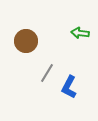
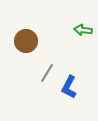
green arrow: moved 3 px right, 3 px up
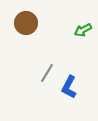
green arrow: rotated 36 degrees counterclockwise
brown circle: moved 18 px up
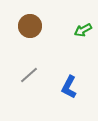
brown circle: moved 4 px right, 3 px down
gray line: moved 18 px left, 2 px down; rotated 18 degrees clockwise
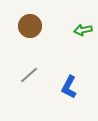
green arrow: rotated 18 degrees clockwise
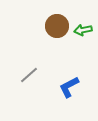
brown circle: moved 27 px right
blue L-shape: rotated 35 degrees clockwise
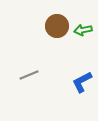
gray line: rotated 18 degrees clockwise
blue L-shape: moved 13 px right, 5 px up
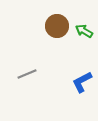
green arrow: moved 1 px right, 1 px down; rotated 42 degrees clockwise
gray line: moved 2 px left, 1 px up
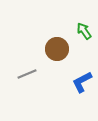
brown circle: moved 23 px down
green arrow: rotated 24 degrees clockwise
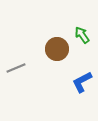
green arrow: moved 2 px left, 4 px down
gray line: moved 11 px left, 6 px up
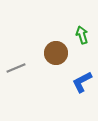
green arrow: rotated 18 degrees clockwise
brown circle: moved 1 px left, 4 px down
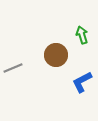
brown circle: moved 2 px down
gray line: moved 3 px left
